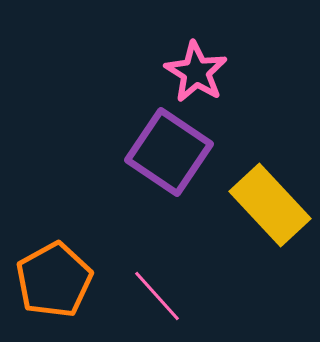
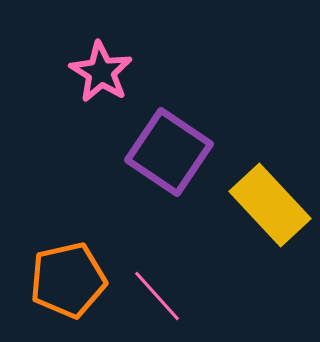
pink star: moved 95 px left
orange pentagon: moved 14 px right; rotated 16 degrees clockwise
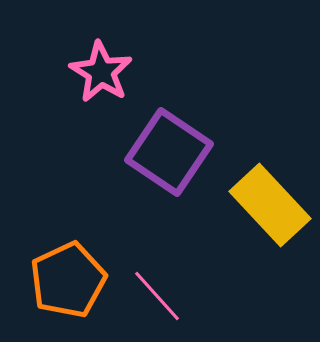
orange pentagon: rotated 12 degrees counterclockwise
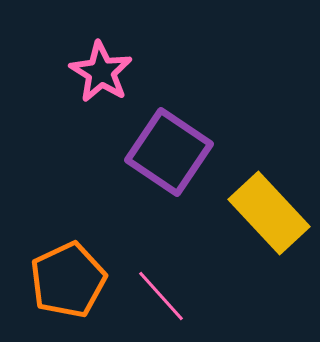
yellow rectangle: moved 1 px left, 8 px down
pink line: moved 4 px right
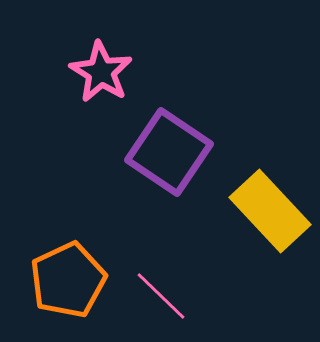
yellow rectangle: moved 1 px right, 2 px up
pink line: rotated 4 degrees counterclockwise
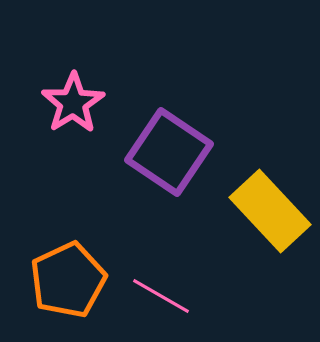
pink star: moved 28 px left, 31 px down; rotated 8 degrees clockwise
pink line: rotated 14 degrees counterclockwise
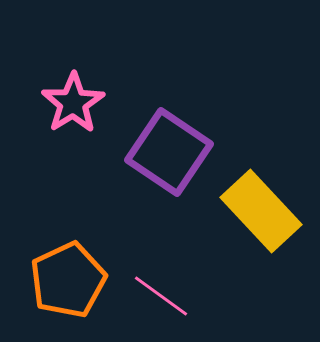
yellow rectangle: moved 9 px left
pink line: rotated 6 degrees clockwise
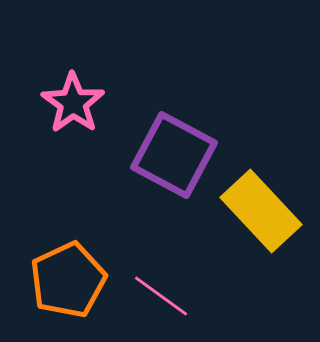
pink star: rotated 4 degrees counterclockwise
purple square: moved 5 px right, 3 px down; rotated 6 degrees counterclockwise
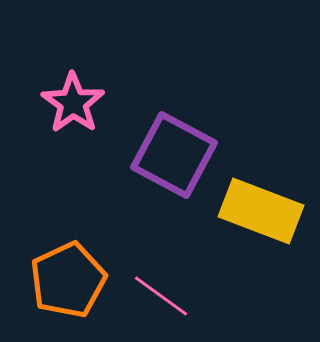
yellow rectangle: rotated 26 degrees counterclockwise
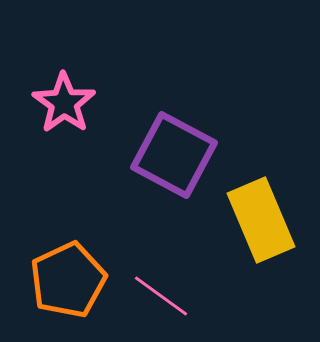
pink star: moved 9 px left
yellow rectangle: moved 9 px down; rotated 46 degrees clockwise
